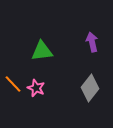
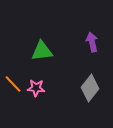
pink star: rotated 18 degrees counterclockwise
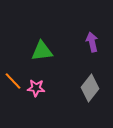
orange line: moved 3 px up
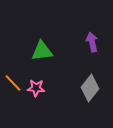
orange line: moved 2 px down
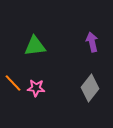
green triangle: moved 7 px left, 5 px up
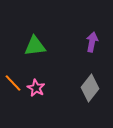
purple arrow: rotated 24 degrees clockwise
pink star: rotated 24 degrees clockwise
